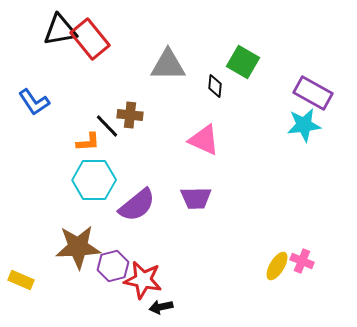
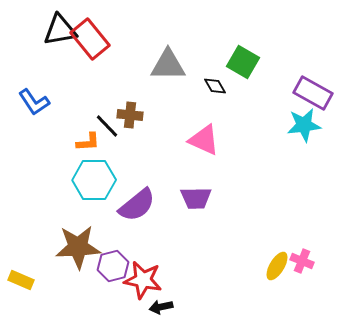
black diamond: rotated 35 degrees counterclockwise
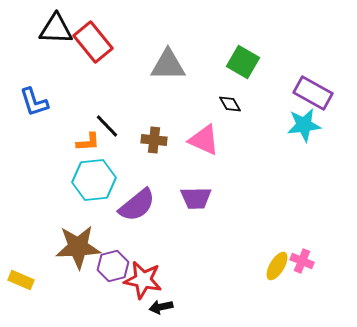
black triangle: moved 4 px left, 1 px up; rotated 12 degrees clockwise
red rectangle: moved 3 px right, 3 px down
black diamond: moved 15 px right, 18 px down
blue L-shape: rotated 16 degrees clockwise
brown cross: moved 24 px right, 25 px down
cyan hexagon: rotated 6 degrees counterclockwise
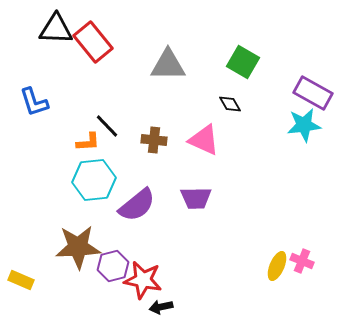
yellow ellipse: rotated 8 degrees counterclockwise
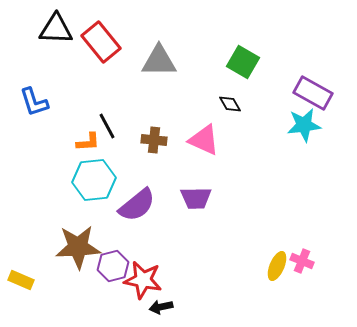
red rectangle: moved 8 px right
gray triangle: moved 9 px left, 4 px up
black line: rotated 16 degrees clockwise
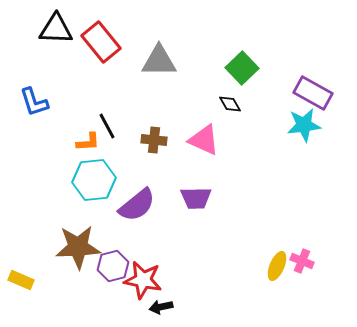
green square: moved 1 px left, 6 px down; rotated 16 degrees clockwise
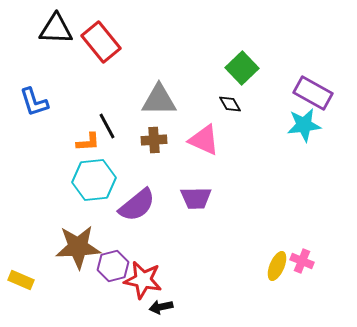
gray triangle: moved 39 px down
brown cross: rotated 10 degrees counterclockwise
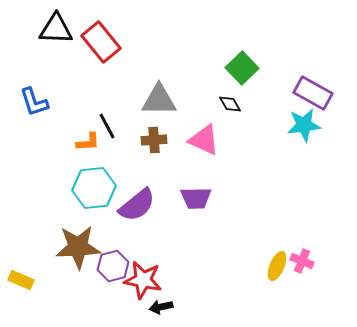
cyan hexagon: moved 8 px down
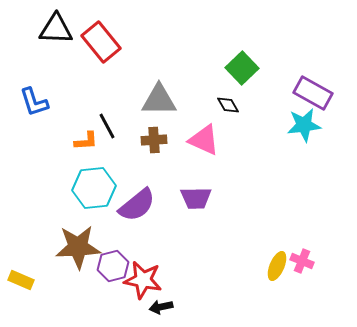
black diamond: moved 2 px left, 1 px down
orange L-shape: moved 2 px left, 1 px up
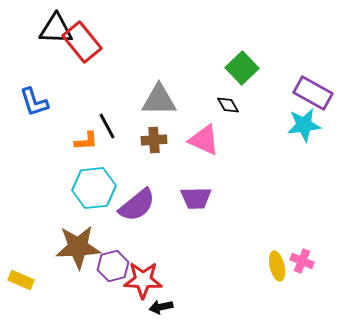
red rectangle: moved 19 px left
yellow ellipse: rotated 36 degrees counterclockwise
red star: rotated 9 degrees counterclockwise
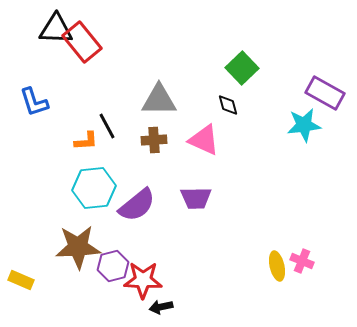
purple rectangle: moved 12 px right
black diamond: rotated 15 degrees clockwise
